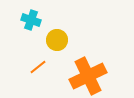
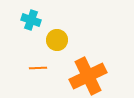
orange line: moved 1 px down; rotated 36 degrees clockwise
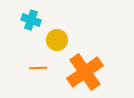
orange cross: moved 3 px left, 4 px up; rotated 9 degrees counterclockwise
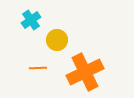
cyan cross: rotated 36 degrees clockwise
orange cross: rotated 9 degrees clockwise
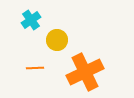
orange line: moved 3 px left
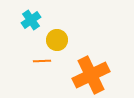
orange line: moved 7 px right, 7 px up
orange cross: moved 6 px right, 3 px down
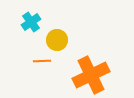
cyan cross: moved 2 px down
